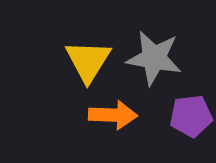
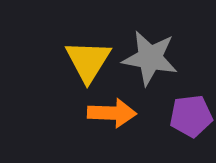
gray star: moved 4 px left
orange arrow: moved 1 px left, 2 px up
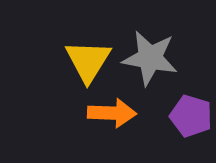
purple pentagon: rotated 24 degrees clockwise
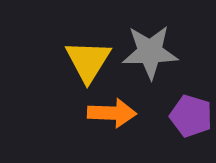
gray star: moved 6 px up; rotated 12 degrees counterclockwise
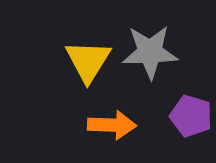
orange arrow: moved 12 px down
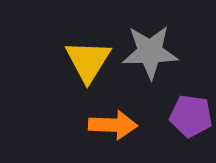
purple pentagon: rotated 9 degrees counterclockwise
orange arrow: moved 1 px right
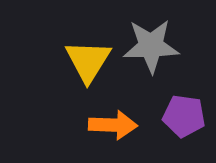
gray star: moved 1 px right, 6 px up
purple pentagon: moved 7 px left
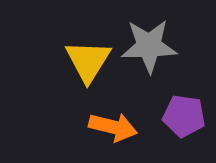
gray star: moved 2 px left
orange arrow: moved 2 px down; rotated 12 degrees clockwise
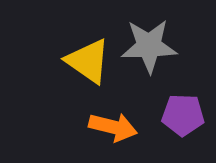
yellow triangle: rotated 27 degrees counterclockwise
purple pentagon: moved 1 px left, 1 px up; rotated 6 degrees counterclockwise
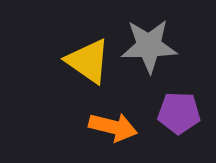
purple pentagon: moved 4 px left, 2 px up
